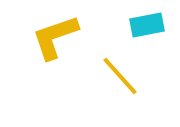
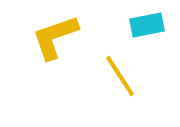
yellow line: rotated 9 degrees clockwise
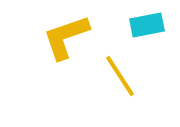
yellow L-shape: moved 11 px right
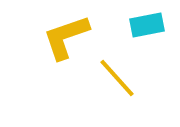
yellow line: moved 3 px left, 2 px down; rotated 9 degrees counterclockwise
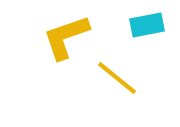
yellow line: rotated 9 degrees counterclockwise
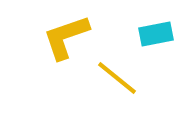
cyan rectangle: moved 9 px right, 9 px down
